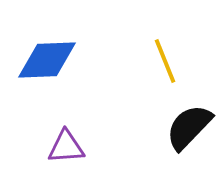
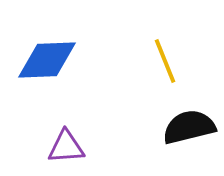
black semicircle: rotated 32 degrees clockwise
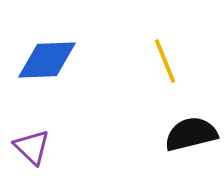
black semicircle: moved 2 px right, 7 px down
purple triangle: moved 34 px left; rotated 48 degrees clockwise
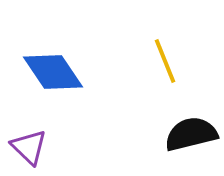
blue diamond: moved 6 px right, 12 px down; rotated 58 degrees clockwise
purple triangle: moved 3 px left
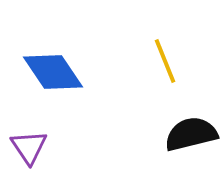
purple triangle: rotated 12 degrees clockwise
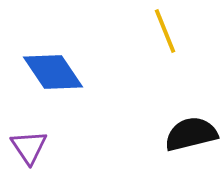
yellow line: moved 30 px up
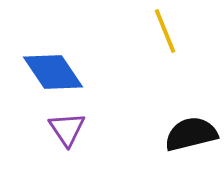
purple triangle: moved 38 px right, 18 px up
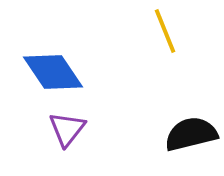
purple triangle: rotated 12 degrees clockwise
